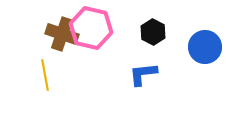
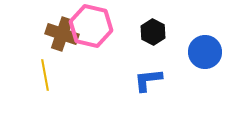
pink hexagon: moved 2 px up
blue circle: moved 5 px down
blue L-shape: moved 5 px right, 6 px down
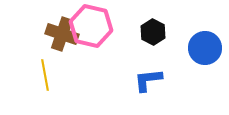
blue circle: moved 4 px up
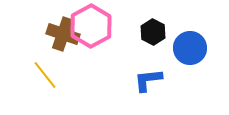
pink hexagon: rotated 18 degrees clockwise
brown cross: moved 1 px right
blue circle: moved 15 px left
yellow line: rotated 28 degrees counterclockwise
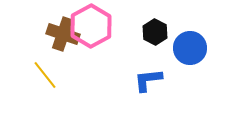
black hexagon: moved 2 px right
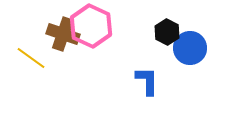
pink hexagon: rotated 6 degrees counterclockwise
black hexagon: moved 12 px right
yellow line: moved 14 px left, 17 px up; rotated 16 degrees counterclockwise
blue L-shape: moved 1 px left, 1 px down; rotated 96 degrees clockwise
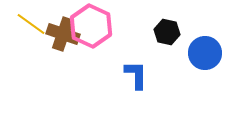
black hexagon: rotated 15 degrees counterclockwise
blue circle: moved 15 px right, 5 px down
yellow line: moved 34 px up
blue L-shape: moved 11 px left, 6 px up
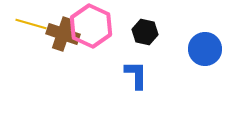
yellow line: rotated 20 degrees counterclockwise
black hexagon: moved 22 px left
blue circle: moved 4 px up
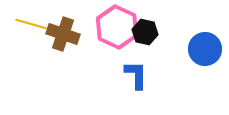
pink hexagon: moved 26 px right, 1 px down
